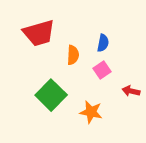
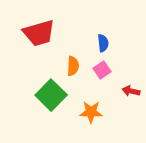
blue semicircle: rotated 18 degrees counterclockwise
orange semicircle: moved 11 px down
orange star: rotated 10 degrees counterclockwise
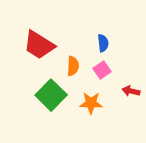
red trapezoid: moved 12 px down; rotated 48 degrees clockwise
orange star: moved 9 px up
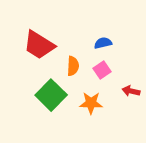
blue semicircle: rotated 96 degrees counterclockwise
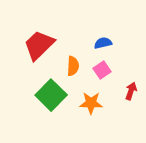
red trapezoid: rotated 104 degrees clockwise
red arrow: rotated 96 degrees clockwise
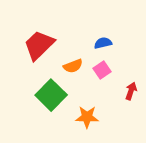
orange semicircle: rotated 66 degrees clockwise
orange star: moved 4 px left, 14 px down
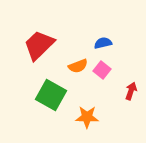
orange semicircle: moved 5 px right
pink square: rotated 18 degrees counterclockwise
green square: rotated 16 degrees counterclockwise
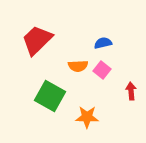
red trapezoid: moved 2 px left, 5 px up
orange semicircle: rotated 18 degrees clockwise
red arrow: rotated 24 degrees counterclockwise
green square: moved 1 px left, 1 px down
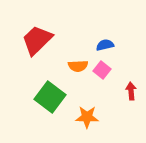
blue semicircle: moved 2 px right, 2 px down
green square: moved 1 px down; rotated 8 degrees clockwise
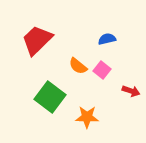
blue semicircle: moved 2 px right, 6 px up
orange semicircle: rotated 42 degrees clockwise
red arrow: rotated 114 degrees clockwise
